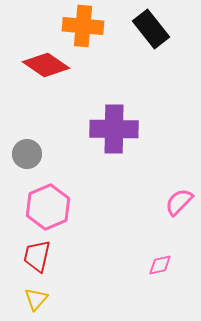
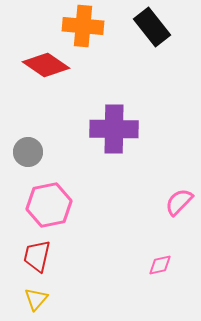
black rectangle: moved 1 px right, 2 px up
gray circle: moved 1 px right, 2 px up
pink hexagon: moved 1 px right, 2 px up; rotated 12 degrees clockwise
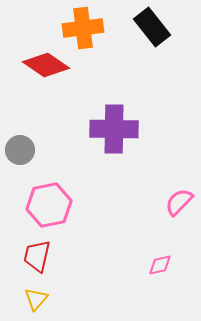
orange cross: moved 2 px down; rotated 12 degrees counterclockwise
gray circle: moved 8 px left, 2 px up
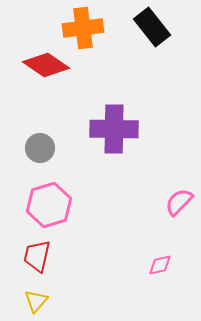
gray circle: moved 20 px right, 2 px up
pink hexagon: rotated 6 degrees counterclockwise
yellow triangle: moved 2 px down
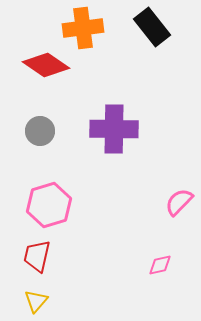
gray circle: moved 17 px up
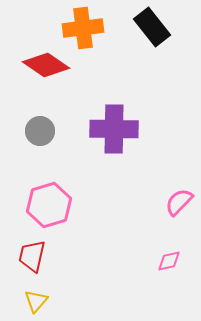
red trapezoid: moved 5 px left
pink diamond: moved 9 px right, 4 px up
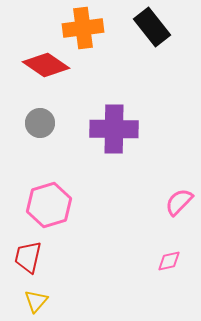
gray circle: moved 8 px up
red trapezoid: moved 4 px left, 1 px down
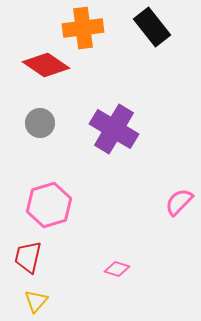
purple cross: rotated 30 degrees clockwise
pink diamond: moved 52 px left, 8 px down; rotated 30 degrees clockwise
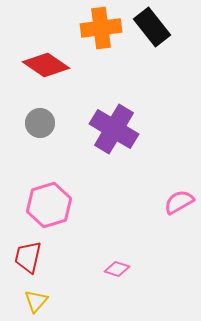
orange cross: moved 18 px right
pink semicircle: rotated 16 degrees clockwise
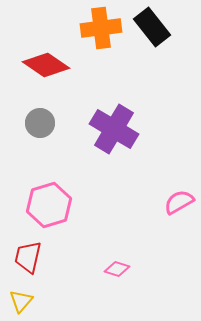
yellow triangle: moved 15 px left
